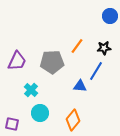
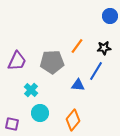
blue triangle: moved 2 px left, 1 px up
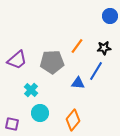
purple trapezoid: moved 1 px up; rotated 25 degrees clockwise
blue triangle: moved 2 px up
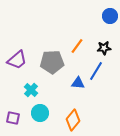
purple square: moved 1 px right, 6 px up
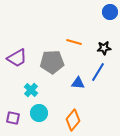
blue circle: moved 4 px up
orange line: moved 3 px left, 4 px up; rotated 70 degrees clockwise
purple trapezoid: moved 2 px up; rotated 10 degrees clockwise
blue line: moved 2 px right, 1 px down
cyan circle: moved 1 px left
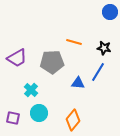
black star: rotated 16 degrees clockwise
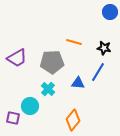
cyan cross: moved 17 px right, 1 px up
cyan circle: moved 9 px left, 7 px up
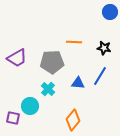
orange line: rotated 14 degrees counterclockwise
blue line: moved 2 px right, 4 px down
